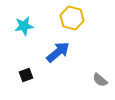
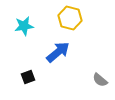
yellow hexagon: moved 2 px left
black square: moved 2 px right, 2 px down
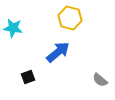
cyan star: moved 11 px left, 2 px down; rotated 18 degrees clockwise
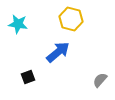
yellow hexagon: moved 1 px right, 1 px down
cyan star: moved 5 px right, 4 px up
gray semicircle: rotated 91 degrees clockwise
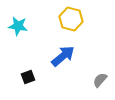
cyan star: moved 2 px down
blue arrow: moved 5 px right, 4 px down
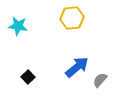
yellow hexagon: moved 1 px right, 1 px up; rotated 20 degrees counterclockwise
blue arrow: moved 14 px right, 11 px down
black square: rotated 24 degrees counterclockwise
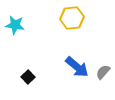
cyan star: moved 3 px left, 1 px up
blue arrow: rotated 80 degrees clockwise
gray semicircle: moved 3 px right, 8 px up
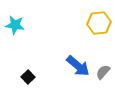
yellow hexagon: moved 27 px right, 5 px down
blue arrow: moved 1 px right, 1 px up
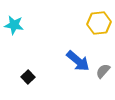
cyan star: moved 1 px left
blue arrow: moved 5 px up
gray semicircle: moved 1 px up
